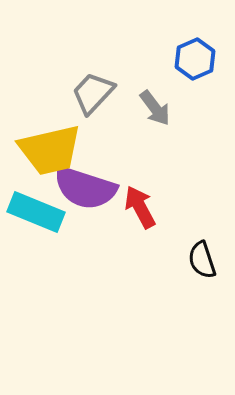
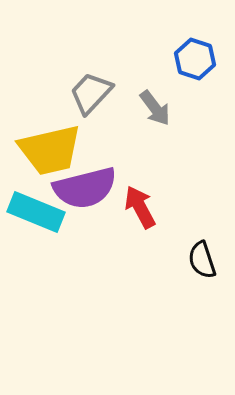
blue hexagon: rotated 18 degrees counterclockwise
gray trapezoid: moved 2 px left
purple semicircle: rotated 32 degrees counterclockwise
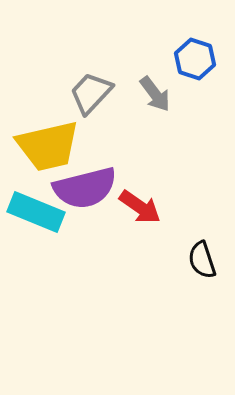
gray arrow: moved 14 px up
yellow trapezoid: moved 2 px left, 4 px up
red arrow: rotated 153 degrees clockwise
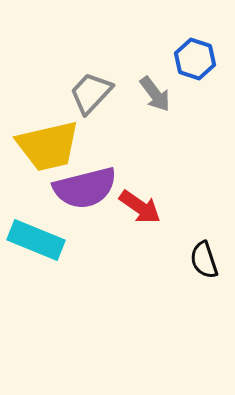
cyan rectangle: moved 28 px down
black semicircle: moved 2 px right
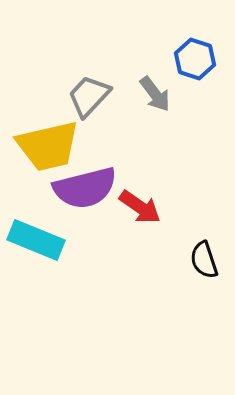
gray trapezoid: moved 2 px left, 3 px down
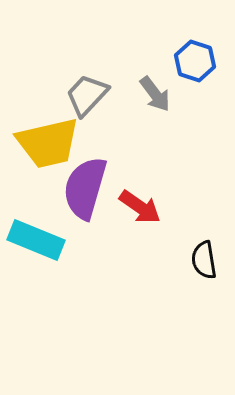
blue hexagon: moved 2 px down
gray trapezoid: moved 2 px left, 1 px up
yellow trapezoid: moved 3 px up
purple semicircle: rotated 120 degrees clockwise
black semicircle: rotated 9 degrees clockwise
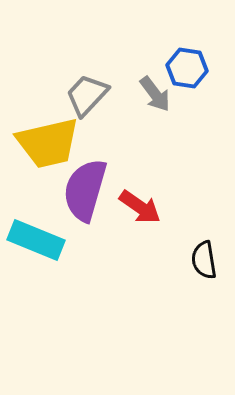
blue hexagon: moved 8 px left, 7 px down; rotated 9 degrees counterclockwise
purple semicircle: moved 2 px down
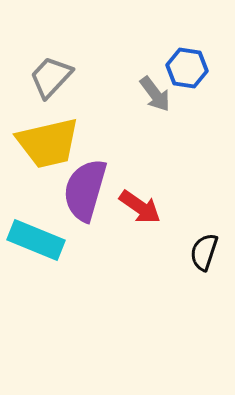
gray trapezoid: moved 36 px left, 18 px up
black semicircle: moved 8 px up; rotated 27 degrees clockwise
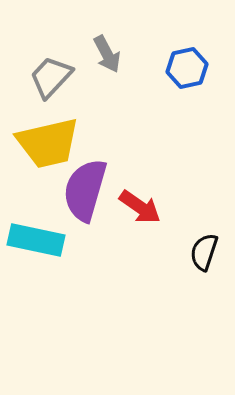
blue hexagon: rotated 21 degrees counterclockwise
gray arrow: moved 48 px left, 40 px up; rotated 9 degrees clockwise
cyan rectangle: rotated 10 degrees counterclockwise
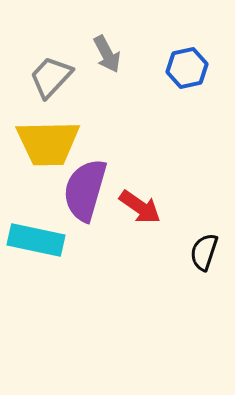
yellow trapezoid: rotated 12 degrees clockwise
